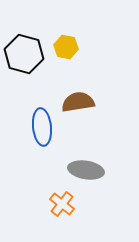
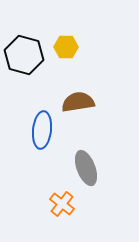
yellow hexagon: rotated 10 degrees counterclockwise
black hexagon: moved 1 px down
blue ellipse: moved 3 px down; rotated 12 degrees clockwise
gray ellipse: moved 2 px up; rotated 60 degrees clockwise
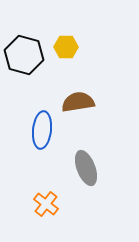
orange cross: moved 16 px left
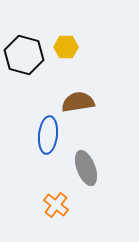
blue ellipse: moved 6 px right, 5 px down
orange cross: moved 10 px right, 1 px down
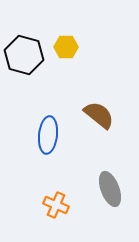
brown semicircle: moved 21 px right, 13 px down; rotated 48 degrees clockwise
gray ellipse: moved 24 px right, 21 px down
orange cross: rotated 15 degrees counterclockwise
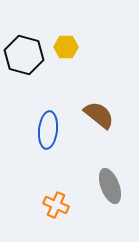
blue ellipse: moved 5 px up
gray ellipse: moved 3 px up
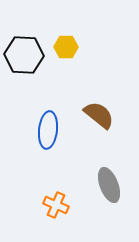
black hexagon: rotated 12 degrees counterclockwise
gray ellipse: moved 1 px left, 1 px up
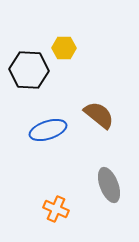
yellow hexagon: moved 2 px left, 1 px down
black hexagon: moved 5 px right, 15 px down
blue ellipse: rotated 66 degrees clockwise
orange cross: moved 4 px down
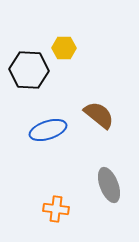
orange cross: rotated 15 degrees counterclockwise
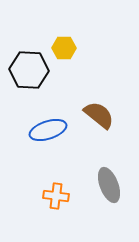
orange cross: moved 13 px up
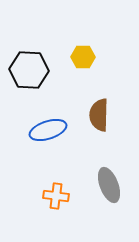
yellow hexagon: moved 19 px right, 9 px down
brown semicircle: rotated 128 degrees counterclockwise
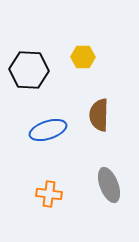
orange cross: moved 7 px left, 2 px up
